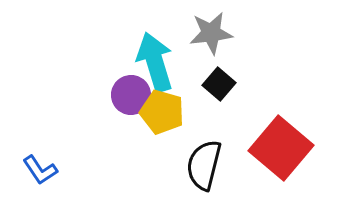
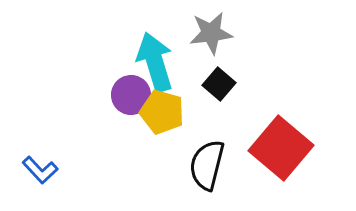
black semicircle: moved 3 px right
blue L-shape: rotated 9 degrees counterclockwise
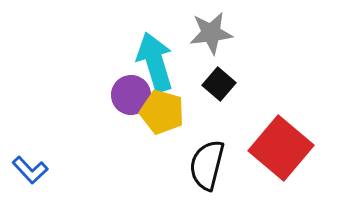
blue L-shape: moved 10 px left
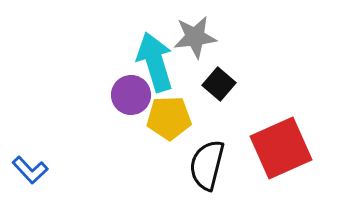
gray star: moved 16 px left, 4 px down
yellow pentagon: moved 7 px right, 6 px down; rotated 18 degrees counterclockwise
red square: rotated 26 degrees clockwise
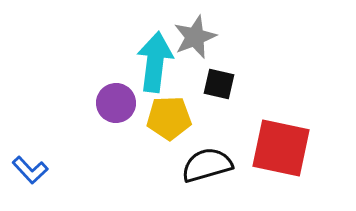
gray star: rotated 15 degrees counterclockwise
cyan arrow: rotated 24 degrees clockwise
black square: rotated 28 degrees counterclockwise
purple circle: moved 15 px left, 8 px down
red square: rotated 36 degrees clockwise
black semicircle: rotated 60 degrees clockwise
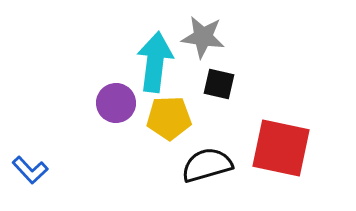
gray star: moved 8 px right; rotated 30 degrees clockwise
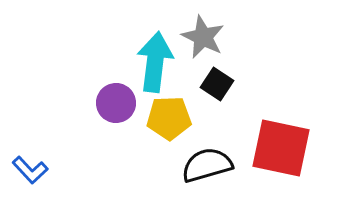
gray star: rotated 18 degrees clockwise
black square: moved 2 px left; rotated 20 degrees clockwise
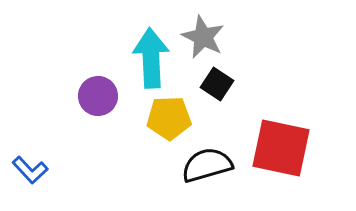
cyan arrow: moved 4 px left, 4 px up; rotated 10 degrees counterclockwise
purple circle: moved 18 px left, 7 px up
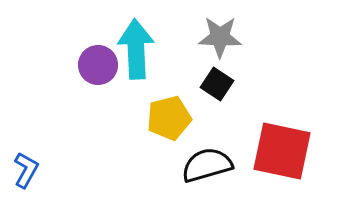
gray star: moved 17 px right; rotated 24 degrees counterclockwise
cyan arrow: moved 15 px left, 9 px up
purple circle: moved 31 px up
yellow pentagon: rotated 12 degrees counterclockwise
red square: moved 1 px right, 3 px down
blue L-shape: moved 4 px left; rotated 108 degrees counterclockwise
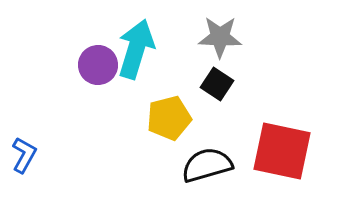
cyan arrow: rotated 20 degrees clockwise
blue L-shape: moved 2 px left, 15 px up
